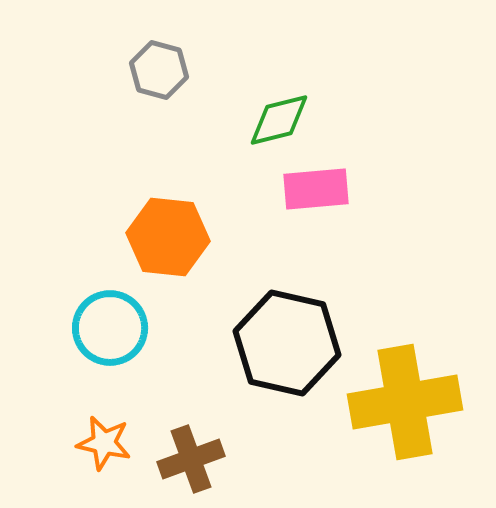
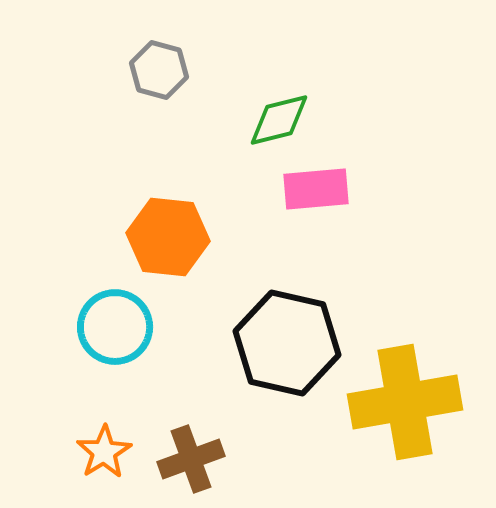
cyan circle: moved 5 px right, 1 px up
orange star: moved 9 px down; rotated 28 degrees clockwise
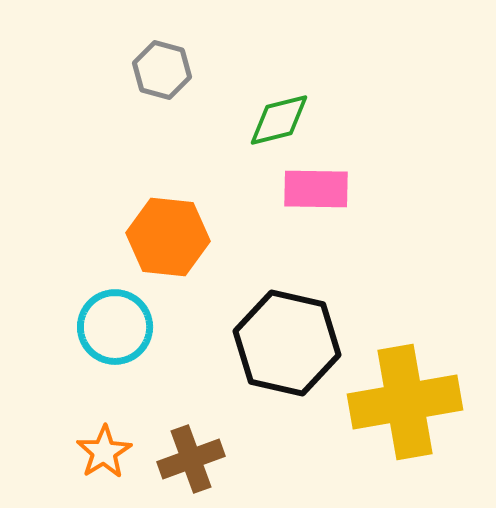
gray hexagon: moved 3 px right
pink rectangle: rotated 6 degrees clockwise
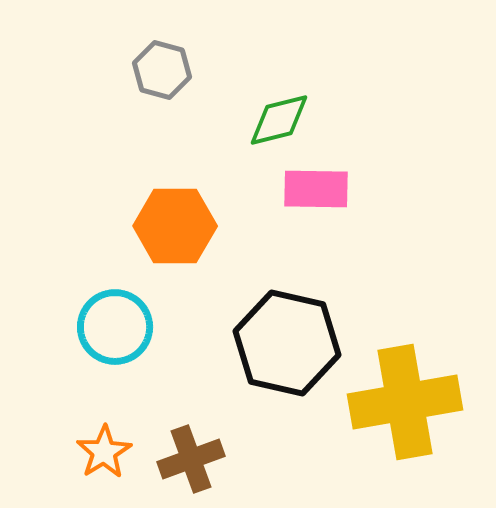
orange hexagon: moved 7 px right, 11 px up; rotated 6 degrees counterclockwise
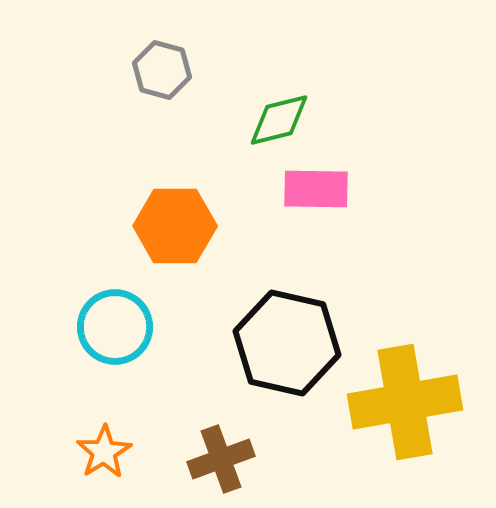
brown cross: moved 30 px right
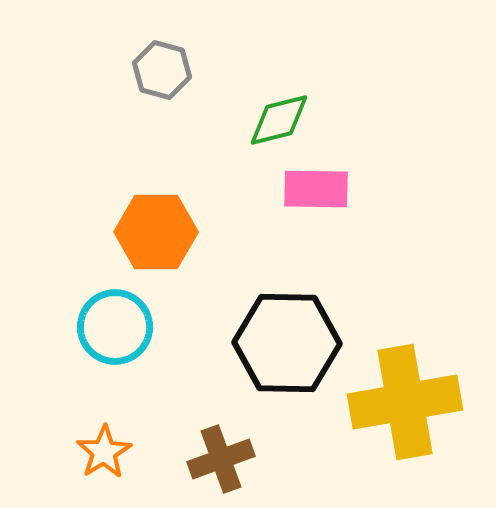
orange hexagon: moved 19 px left, 6 px down
black hexagon: rotated 12 degrees counterclockwise
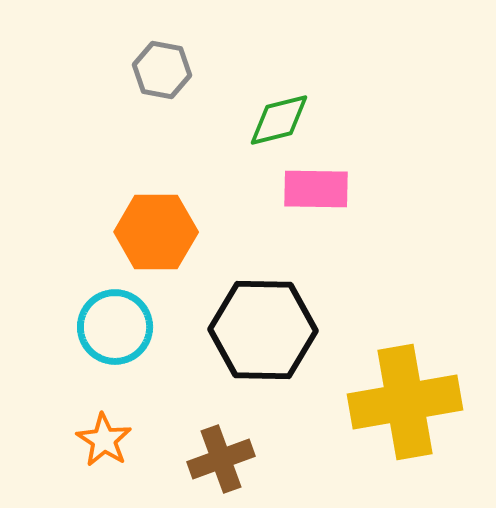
gray hexagon: rotated 4 degrees counterclockwise
black hexagon: moved 24 px left, 13 px up
orange star: moved 12 px up; rotated 8 degrees counterclockwise
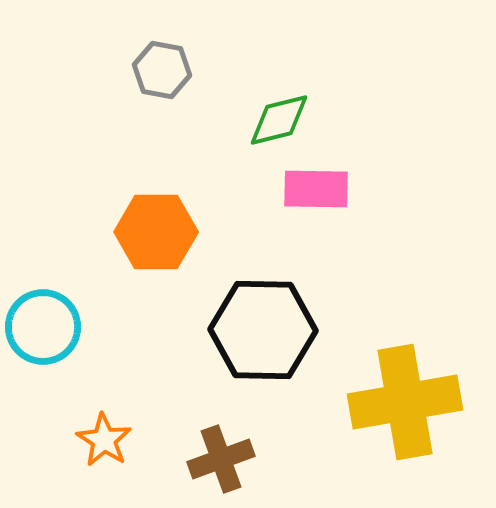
cyan circle: moved 72 px left
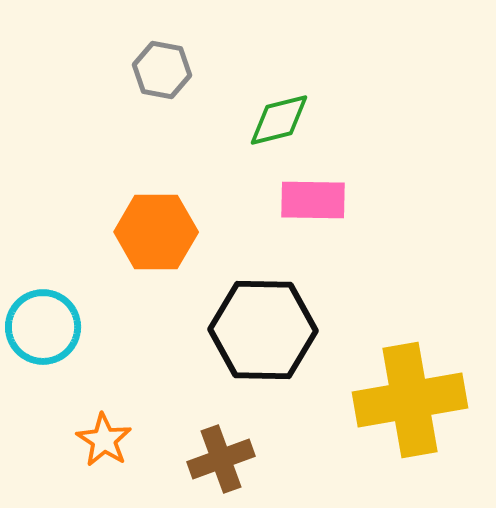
pink rectangle: moved 3 px left, 11 px down
yellow cross: moved 5 px right, 2 px up
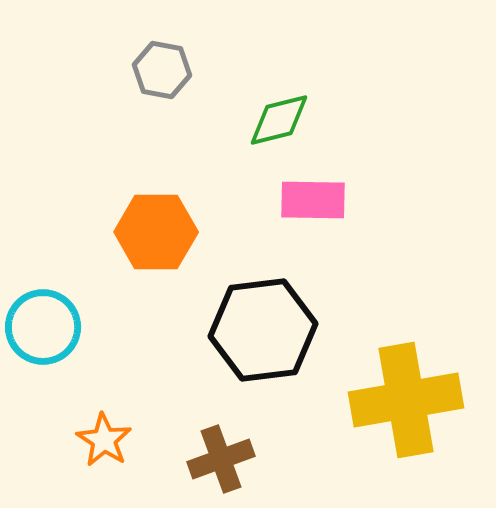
black hexagon: rotated 8 degrees counterclockwise
yellow cross: moved 4 px left
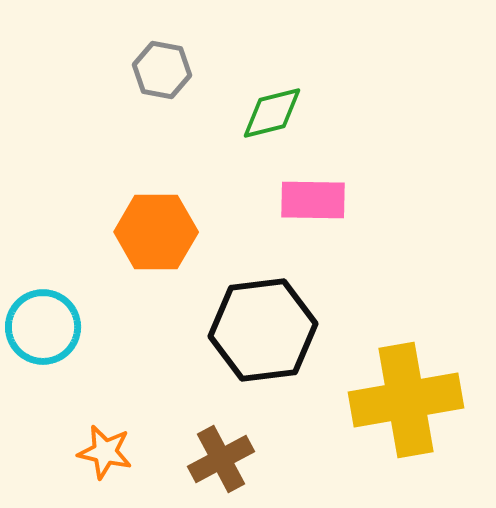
green diamond: moved 7 px left, 7 px up
orange star: moved 1 px right, 12 px down; rotated 20 degrees counterclockwise
brown cross: rotated 8 degrees counterclockwise
